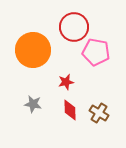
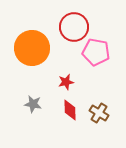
orange circle: moved 1 px left, 2 px up
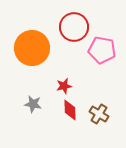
pink pentagon: moved 6 px right, 2 px up
red star: moved 2 px left, 4 px down
brown cross: moved 1 px down
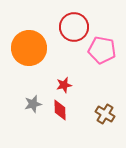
orange circle: moved 3 px left
red star: moved 1 px up
gray star: rotated 24 degrees counterclockwise
red diamond: moved 10 px left
brown cross: moved 6 px right
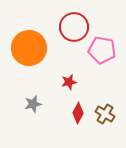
red star: moved 5 px right, 3 px up
red diamond: moved 18 px right, 3 px down; rotated 30 degrees clockwise
